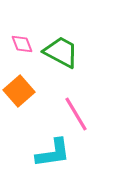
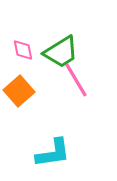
pink diamond: moved 1 px right, 6 px down; rotated 10 degrees clockwise
green trapezoid: rotated 120 degrees clockwise
pink line: moved 34 px up
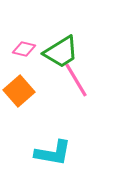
pink diamond: moved 1 px right, 1 px up; rotated 65 degrees counterclockwise
cyan L-shape: rotated 18 degrees clockwise
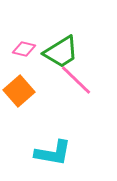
pink line: rotated 15 degrees counterclockwise
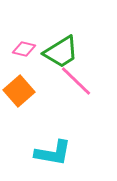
pink line: moved 1 px down
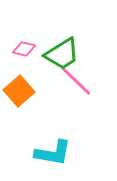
green trapezoid: moved 1 px right, 2 px down
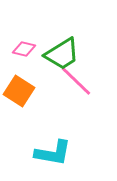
orange square: rotated 16 degrees counterclockwise
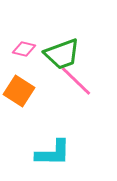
green trapezoid: rotated 12 degrees clockwise
cyan L-shape: rotated 9 degrees counterclockwise
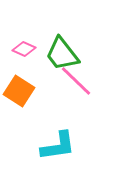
pink diamond: rotated 10 degrees clockwise
green trapezoid: rotated 72 degrees clockwise
cyan L-shape: moved 5 px right, 7 px up; rotated 9 degrees counterclockwise
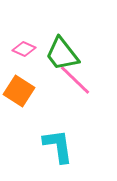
pink line: moved 1 px left, 1 px up
cyan L-shape: rotated 90 degrees counterclockwise
